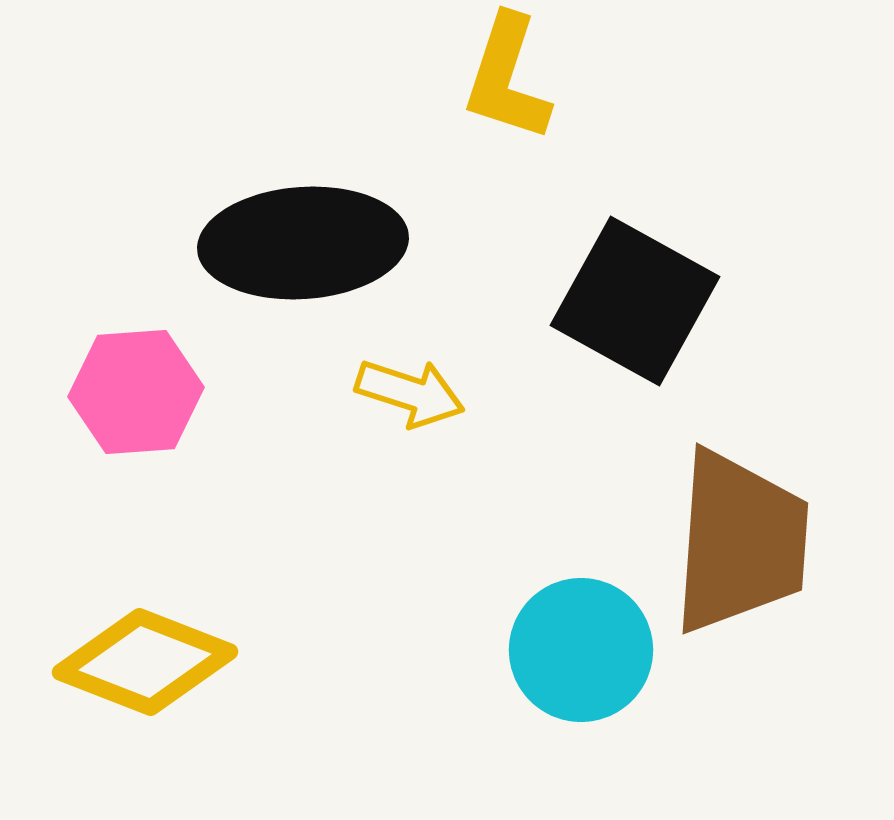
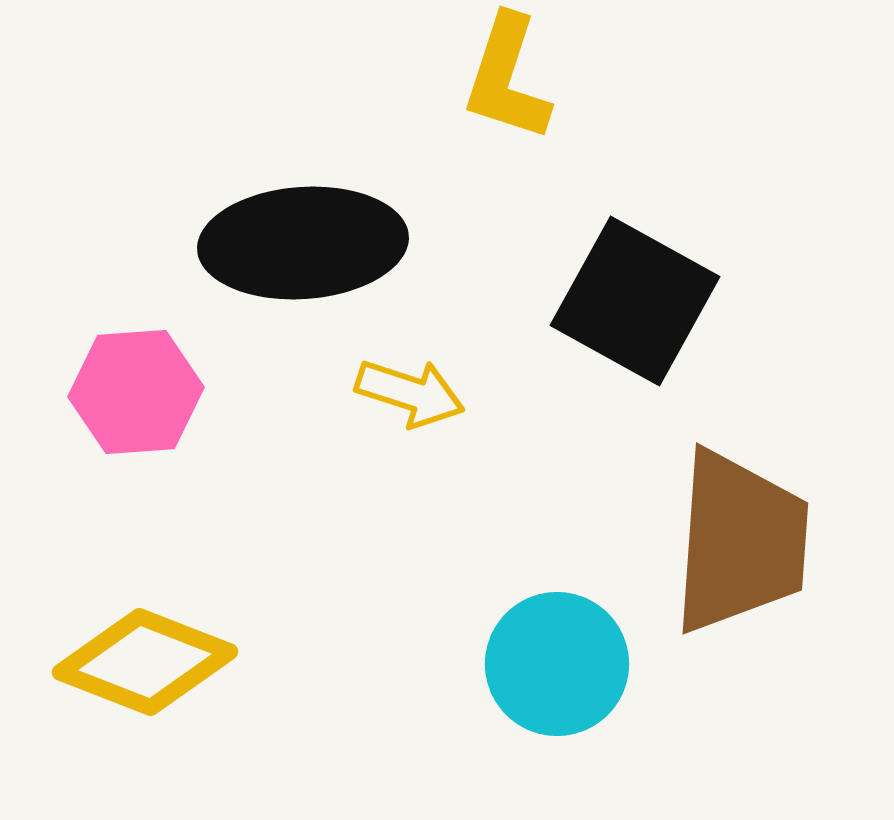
cyan circle: moved 24 px left, 14 px down
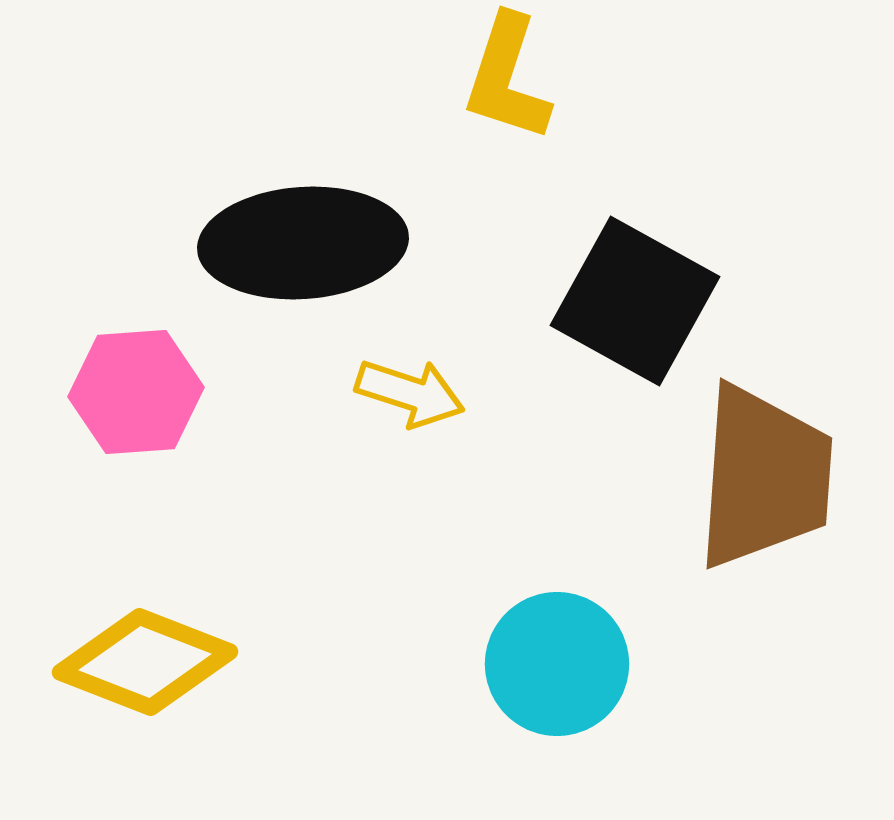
brown trapezoid: moved 24 px right, 65 px up
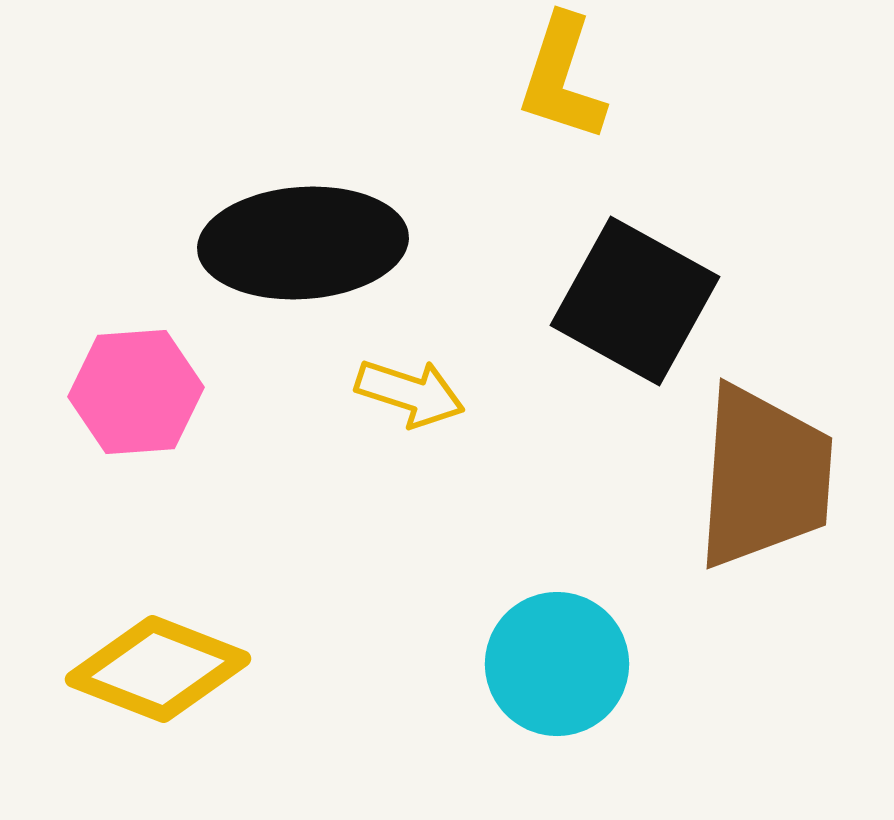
yellow L-shape: moved 55 px right
yellow diamond: moved 13 px right, 7 px down
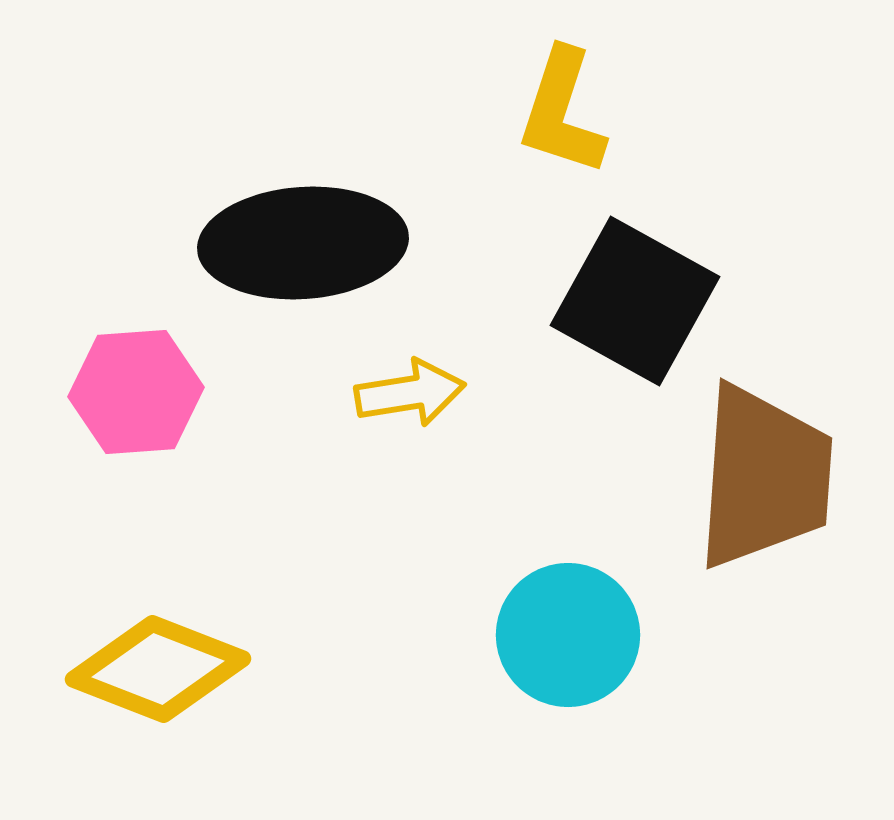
yellow L-shape: moved 34 px down
yellow arrow: rotated 27 degrees counterclockwise
cyan circle: moved 11 px right, 29 px up
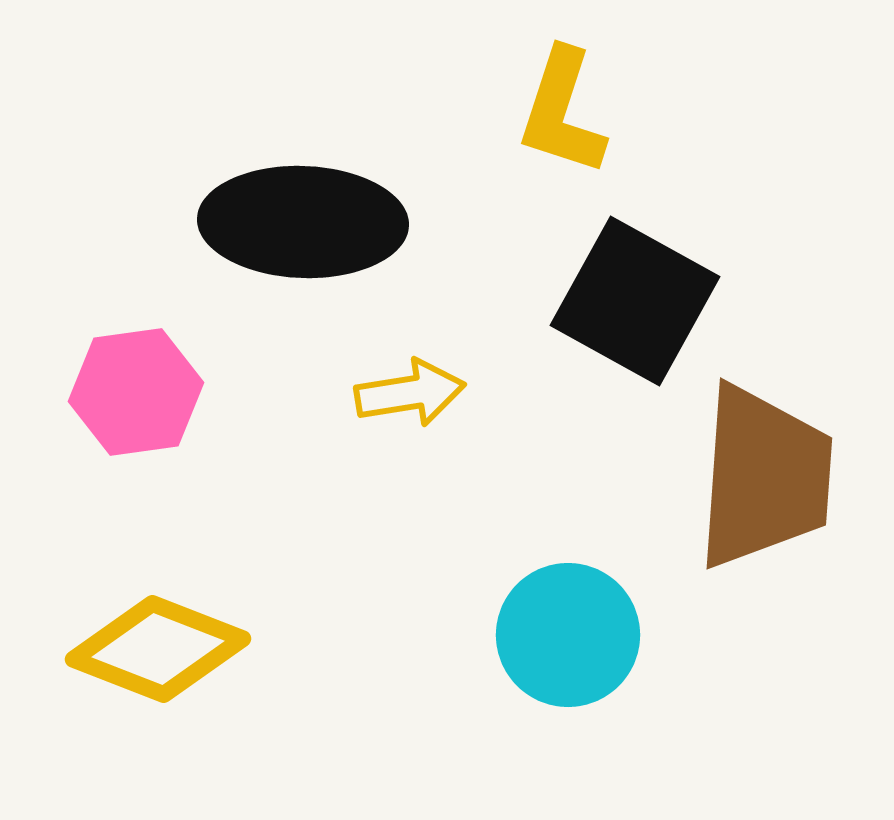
black ellipse: moved 21 px up; rotated 6 degrees clockwise
pink hexagon: rotated 4 degrees counterclockwise
yellow diamond: moved 20 px up
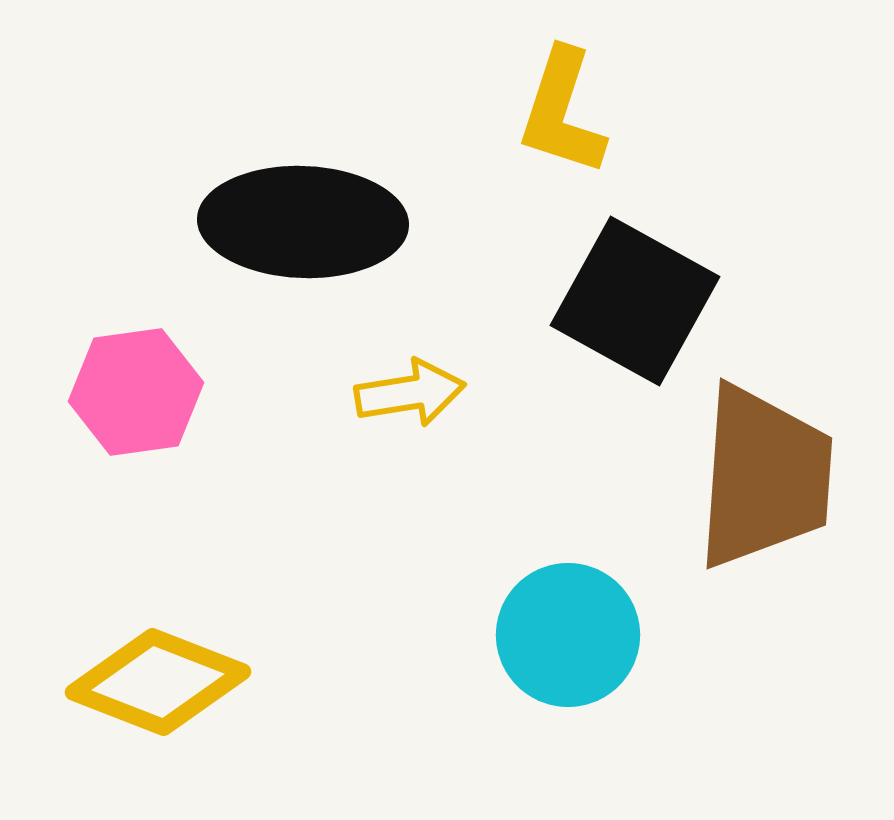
yellow diamond: moved 33 px down
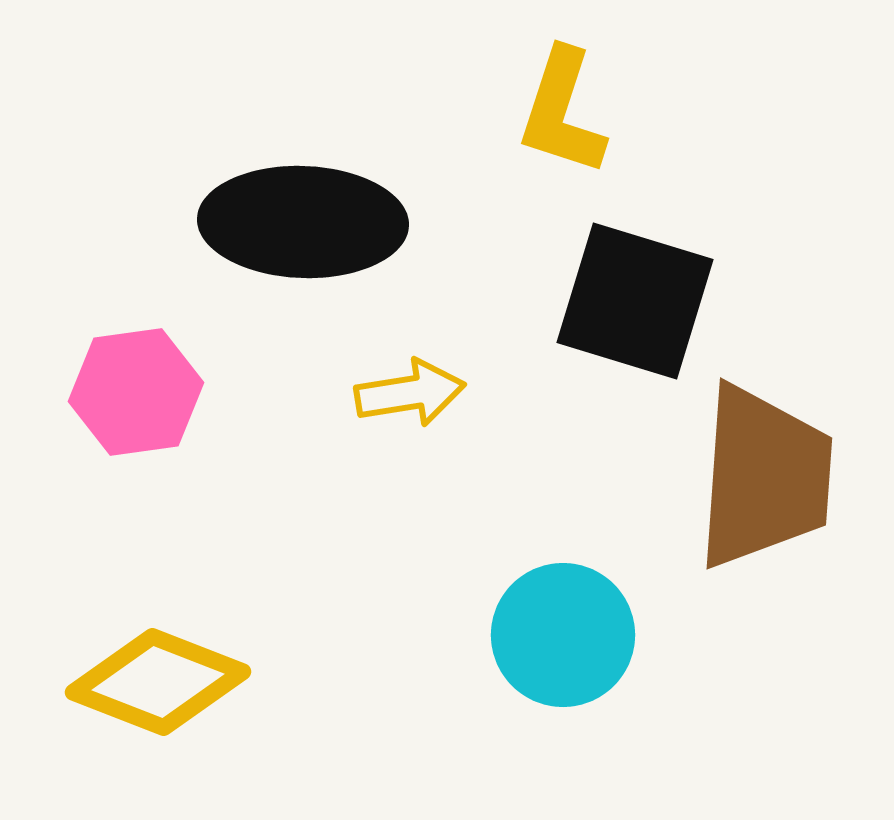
black square: rotated 12 degrees counterclockwise
cyan circle: moved 5 px left
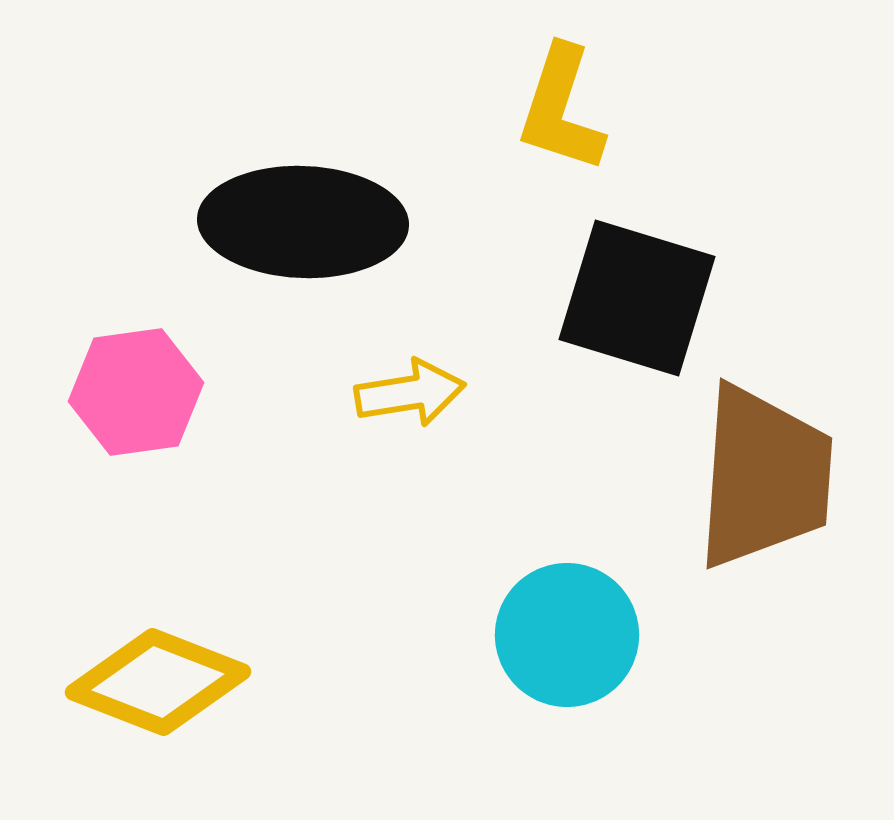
yellow L-shape: moved 1 px left, 3 px up
black square: moved 2 px right, 3 px up
cyan circle: moved 4 px right
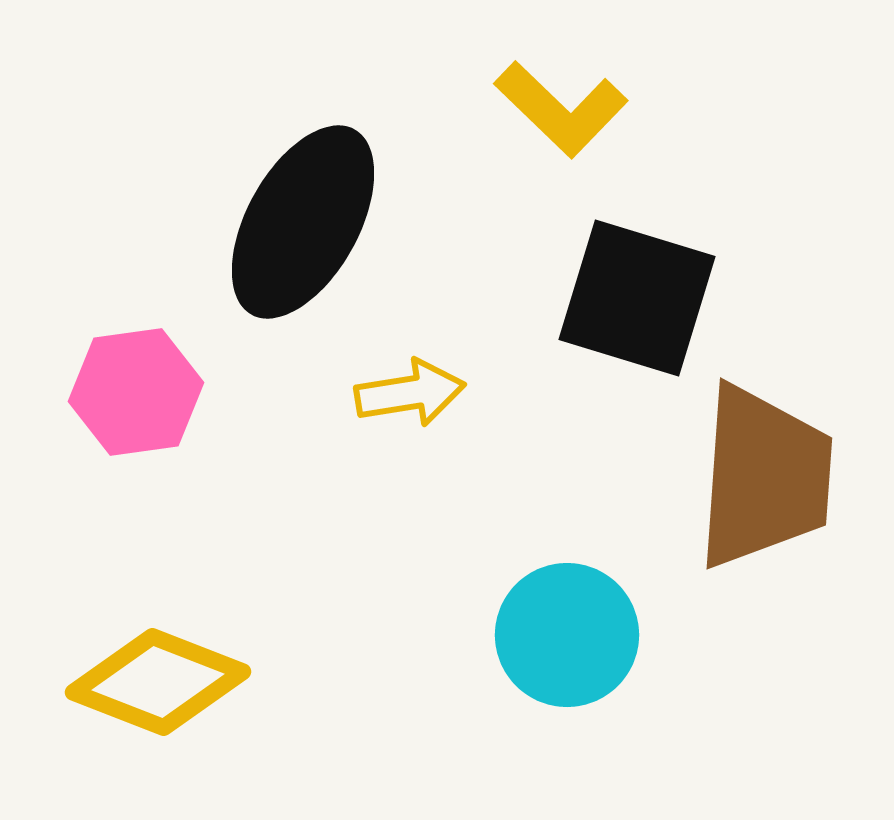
yellow L-shape: rotated 64 degrees counterclockwise
black ellipse: rotated 63 degrees counterclockwise
